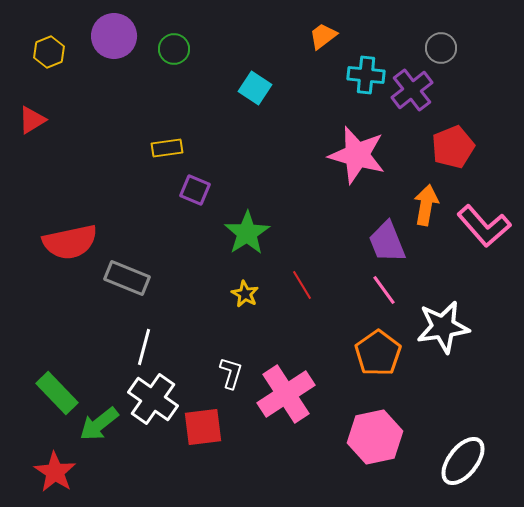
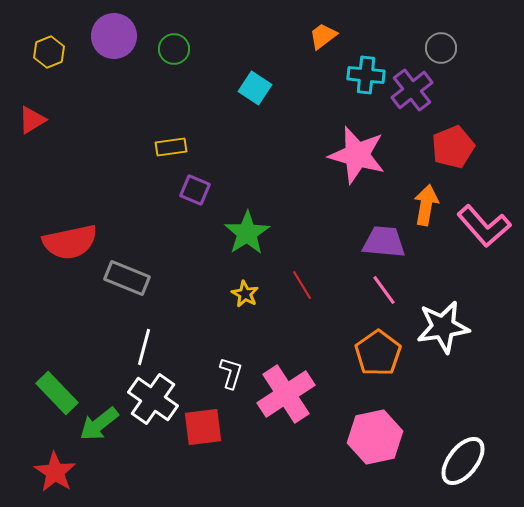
yellow rectangle: moved 4 px right, 1 px up
purple trapezoid: moved 3 px left; rotated 117 degrees clockwise
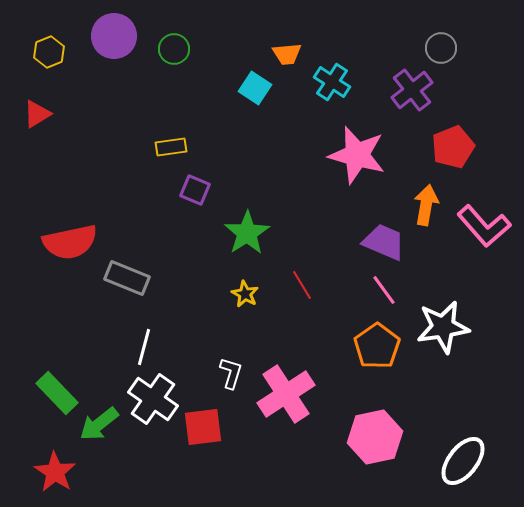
orange trapezoid: moved 36 px left, 18 px down; rotated 148 degrees counterclockwise
cyan cross: moved 34 px left, 7 px down; rotated 27 degrees clockwise
red triangle: moved 5 px right, 6 px up
purple trapezoid: rotated 18 degrees clockwise
orange pentagon: moved 1 px left, 7 px up
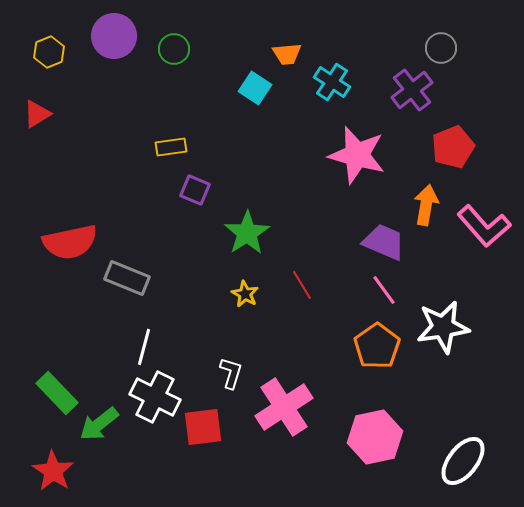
pink cross: moved 2 px left, 13 px down
white cross: moved 2 px right, 2 px up; rotated 9 degrees counterclockwise
red star: moved 2 px left, 1 px up
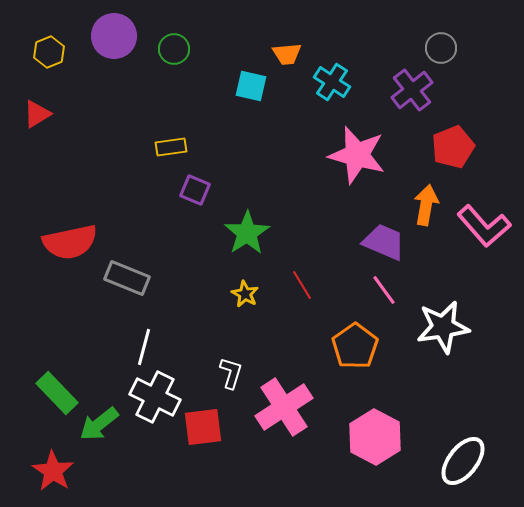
cyan square: moved 4 px left, 2 px up; rotated 20 degrees counterclockwise
orange pentagon: moved 22 px left
pink hexagon: rotated 20 degrees counterclockwise
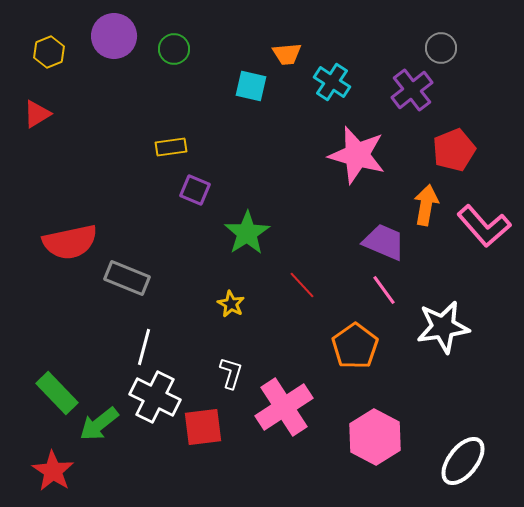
red pentagon: moved 1 px right, 3 px down
red line: rotated 12 degrees counterclockwise
yellow star: moved 14 px left, 10 px down
